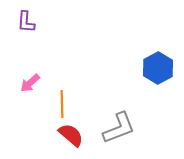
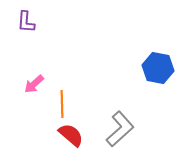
blue hexagon: rotated 20 degrees counterclockwise
pink arrow: moved 4 px right, 1 px down
gray L-shape: moved 1 px right, 1 px down; rotated 21 degrees counterclockwise
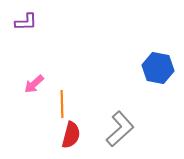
purple L-shape: rotated 95 degrees counterclockwise
red semicircle: rotated 64 degrees clockwise
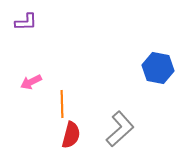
pink arrow: moved 3 px left, 2 px up; rotated 15 degrees clockwise
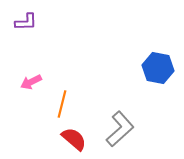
orange line: rotated 16 degrees clockwise
red semicircle: moved 3 px right, 4 px down; rotated 64 degrees counterclockwise
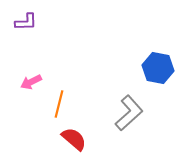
orange line: moved 3 px left
gray L-shape: moved 9 px right, 16 px up
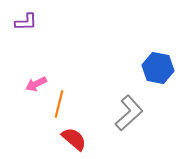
pink arrow: moved 5 px right, 2 px down
